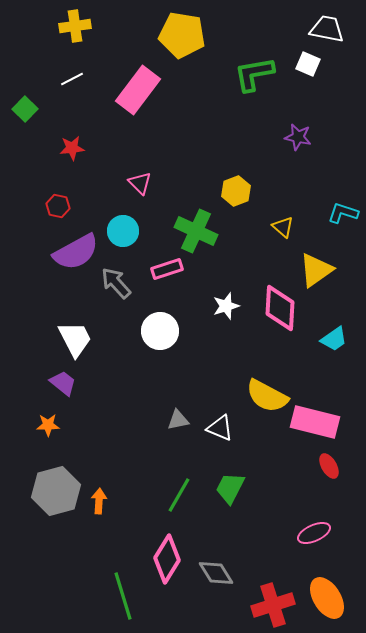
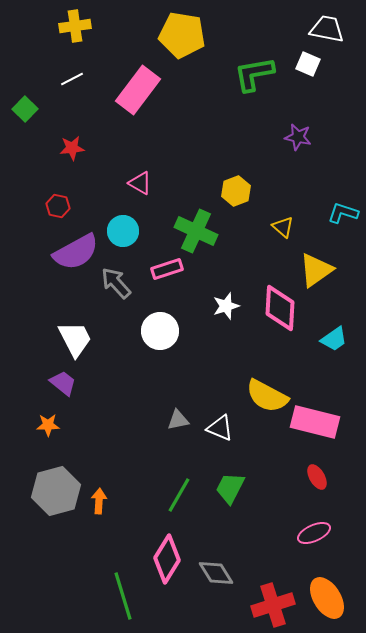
pink triangle at (140, 183): rotated 15 degrees counterclockwise
red ellipse at (329, 466): moved 12 px left, 11 px down
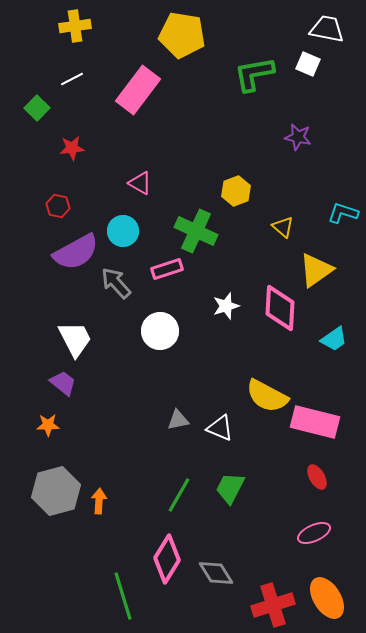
green square at (25, 109): moved 12 px right, 1 px up
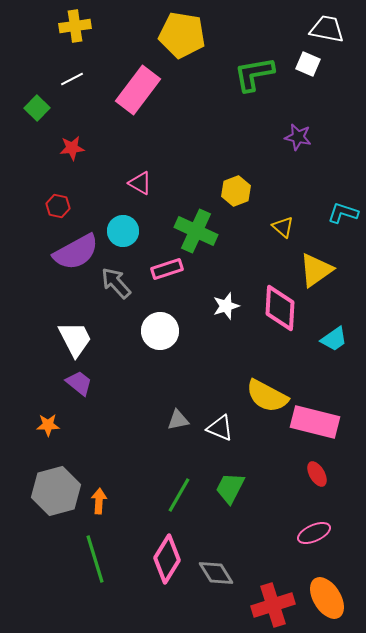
purple trapezoid at (63, 383): moved 16 px right
red ellipse at (317, 477): moved 3 px up
green line at (123, 596): moved 28 px left, 37 px up
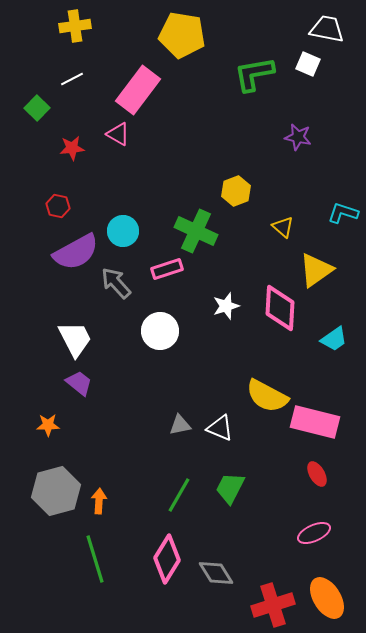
pink triangle at (140, 183): moved 22 px left, 49 px up
gray triangle at (178, 420): moved 2 px right, 5 px down
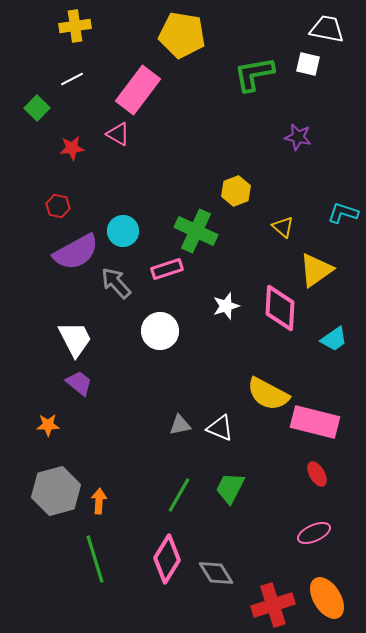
white square at (308, 64): rotated 10 degrees counterclockwise
yellow semicircle at (267, 396): moved 1 px right, 2 px up
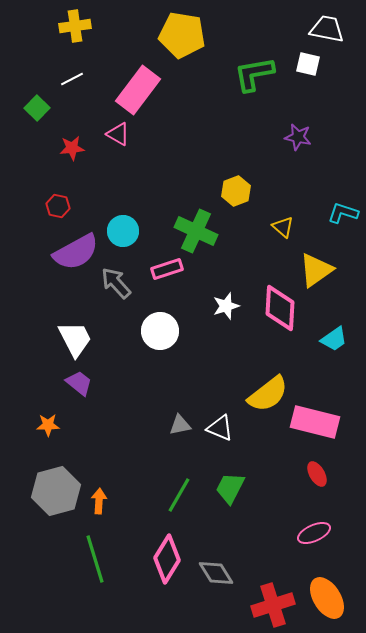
yellow semicircle at (268, 394): rotated 66 degrees counterclockwise
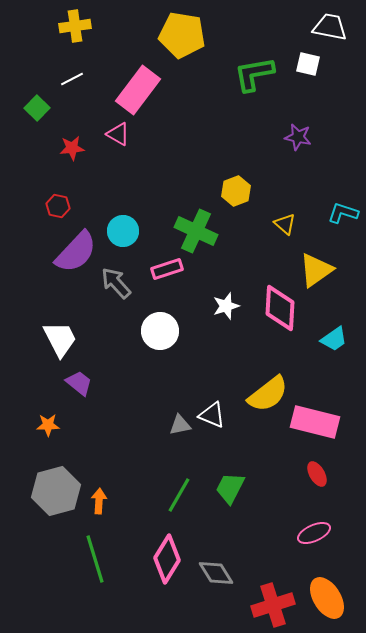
white trapezoid at (327, 29): moved 3 px right, 2 px up
yellow triangle at (283, 227): moved 2 px right, 3 px up
purple semicircle at (76, 252): rotated 18 degrees counterclockwise
white trapezoid at (75, 339): moved 15 px left
white triangle at (220, 428): moved 8 px left, 13 px up
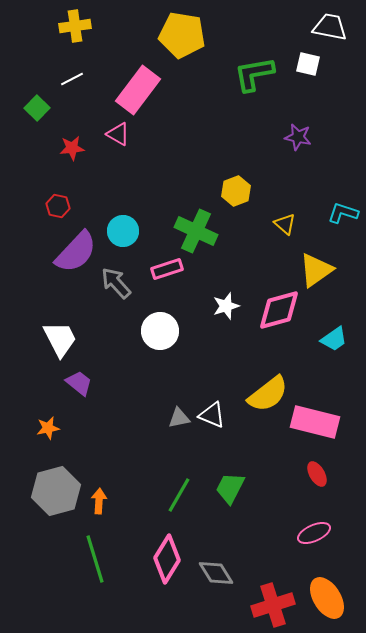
pink diamond at (280, 308): moved 1 px left, 2 px down; rotated 72 degrees clockwise
orange star at (48, 425): moved 3 px down; rotated 10 degrees counterclockwise
gray triangle at (180, 425): moved 1 px left, 7 px up
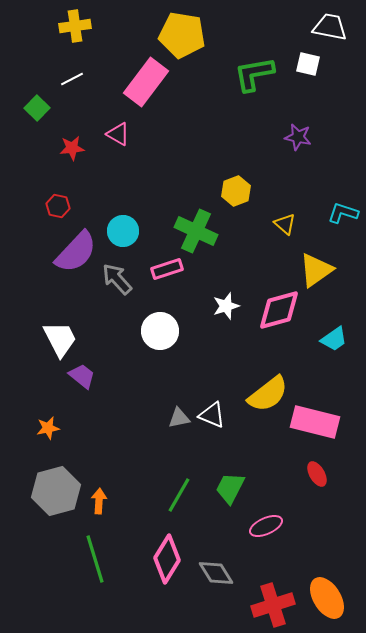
pink rectangle at (138, 90): moved 8 px right, 8 px up
gray arrow at (116, 283): moved 1 px right, 4 px up
purple trapezoid at (79, 383): moved 3 px right, 7 px up
pink ellipse at (314, 533): moved 48 px left, 7 px up
